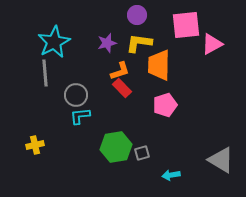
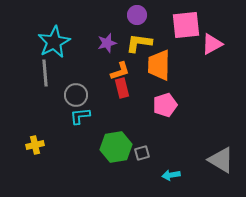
red rectangle: rotated 30 degrees clockwise
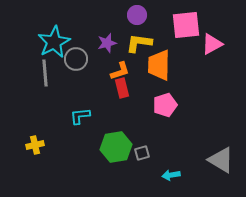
gray circle: moved 36 px up
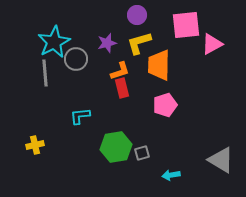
yellow L-shape: rotated 24 degrees counterclockwise
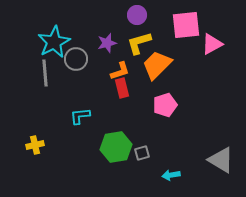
orange trapezoid: moved 2 px left; rotated 44 degrees clockwise
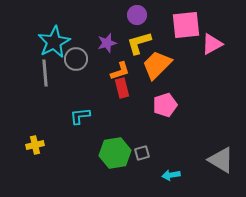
green hexagon: moved 1 px left, 6 px down
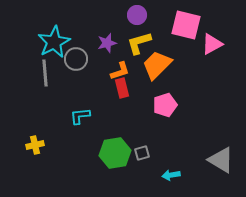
pink square: rotated 20 degrees clockwise
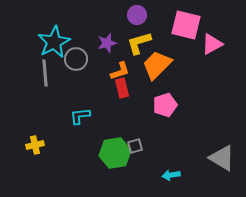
gray square: moved 7 px left, 7 px up
gray triangle: moved 1 px right, 2 px up
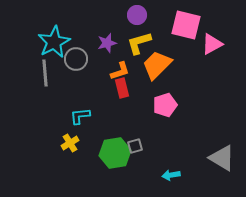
yellow cross: moved 35 px right, 2 px up; rotated 18 degrees counterclockwise
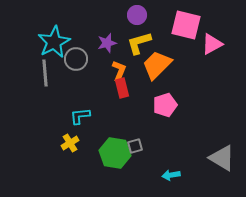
orange L-shape: moved 1 px left; rotated 50 degrees counterclockwise
green hexagon: rotated 20 degrees clockwise
